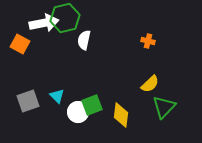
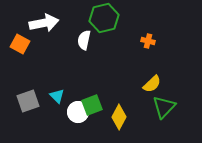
green hexagon: moved 39 px right
yellow semicircle: moved 2 px right
yellow diamond: moved 2 px left, 2 px down; rotated 20 degrees clockwise
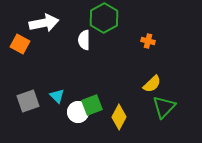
green hexagon: rotated 16 degrees counterclockwise
white semicircle: rotated 12 degrees counterclockwise
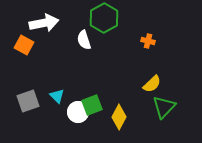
white semicircle: rotated 18 degrees counterclockwise
orange square: moved 4 px right, 1 px down
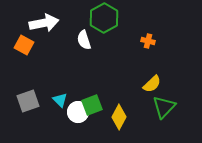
cyan triangle: moved 3 px right, 4 px down
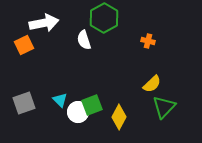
orange square: rotated 36 degrees clockwise
gray square: moved 4 px left, 2 px down
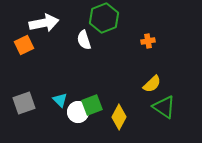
green hexagon: rotated 8 degrees clockwise
orange cross: rotated 24 degrees counterclockwise
green triangle: rotated 40 degrees counterclockwise
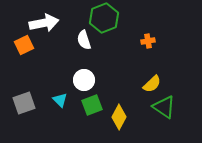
white circle: moved 6 px right, 32 px up
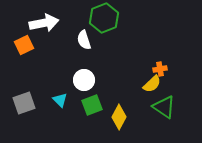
orange cross: moved 12 px right, 28 px down
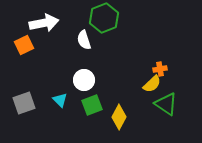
green triangle: moved 2 px right, 3 px up
